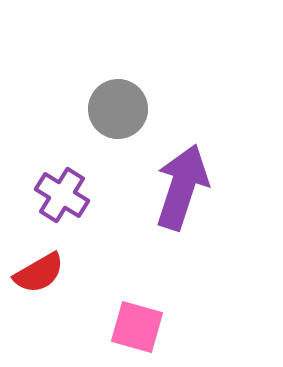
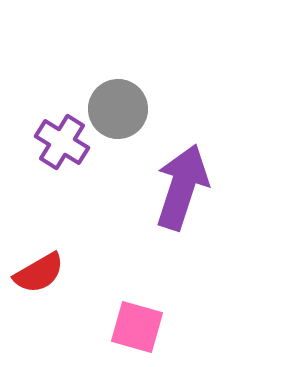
purple cross: moved 53 px up
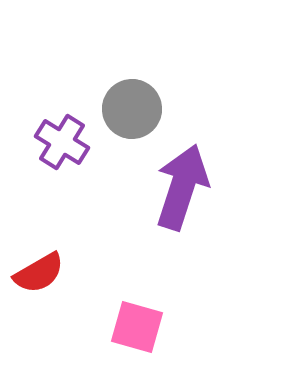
gray circle: moved 14 px right
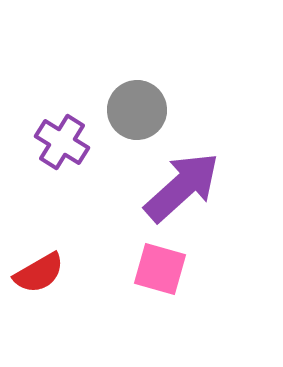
gray circle: moved 5 px right, 1 px down
purple arrow: rotated 30 degrees clockwise
pink square: moved 23 px right, 58 px up
